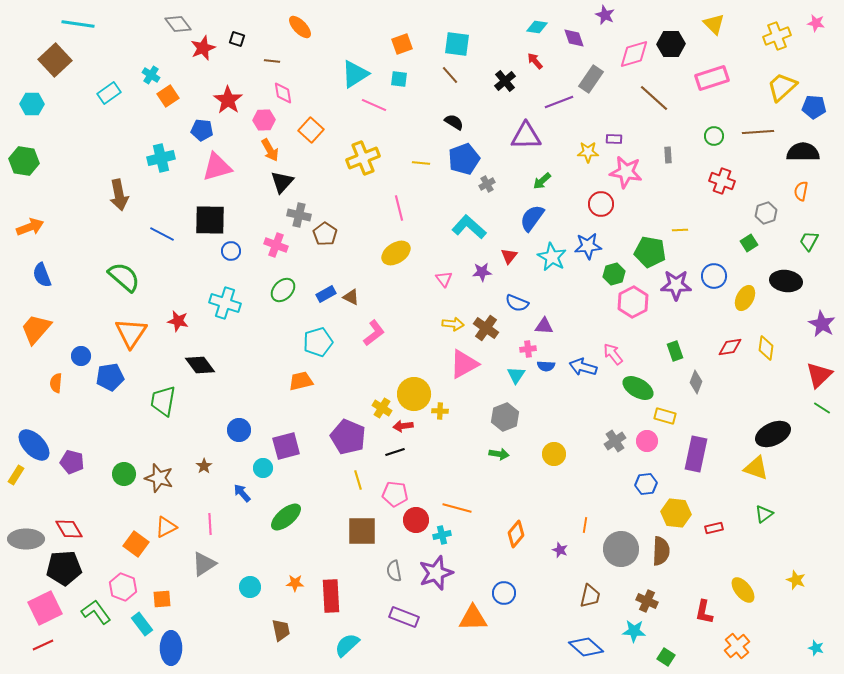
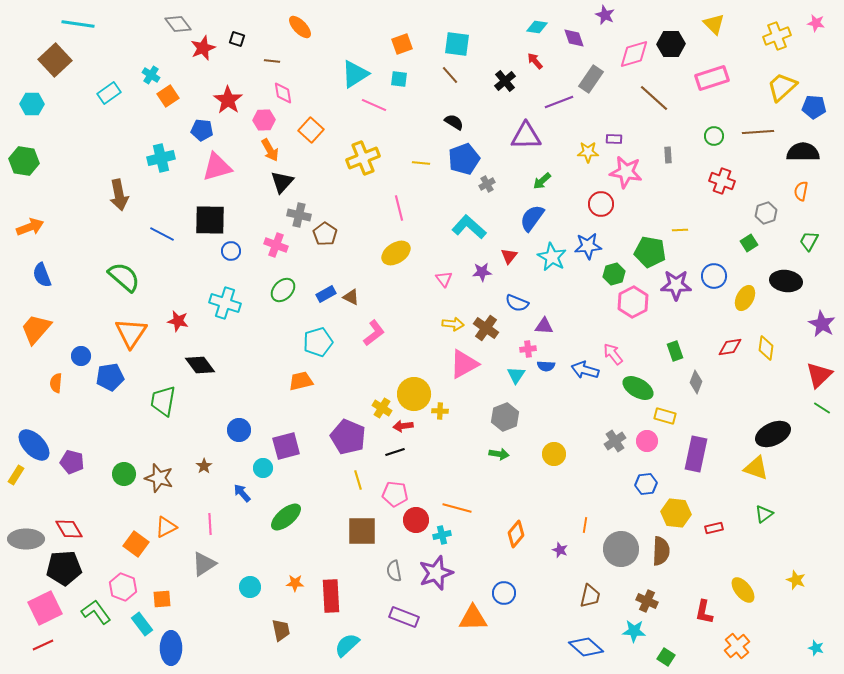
blue arrow at (583, 367): moved 2 px right, 3 px down
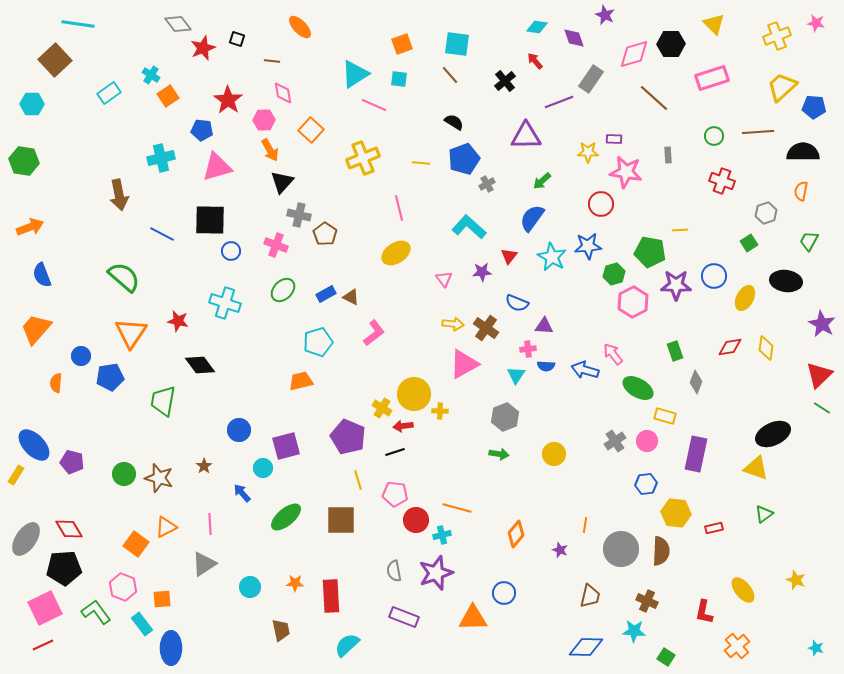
brown square at (362, 531): moved 21 px left, 11 px up
gray ellipse at (26, 539): rotated 56 degrees counterclockwise
blue diamond at (586, 647): rotated 40 degrees counterclockwise
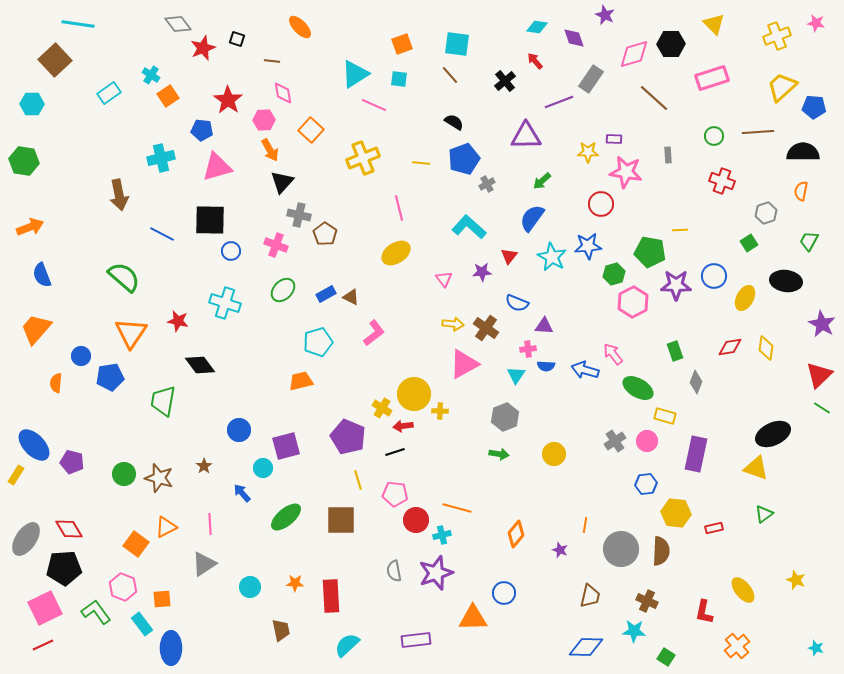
purple rectangle at (404, 617): moved 12 px right, 23 px down; rotated 28 degrees counterclockwise
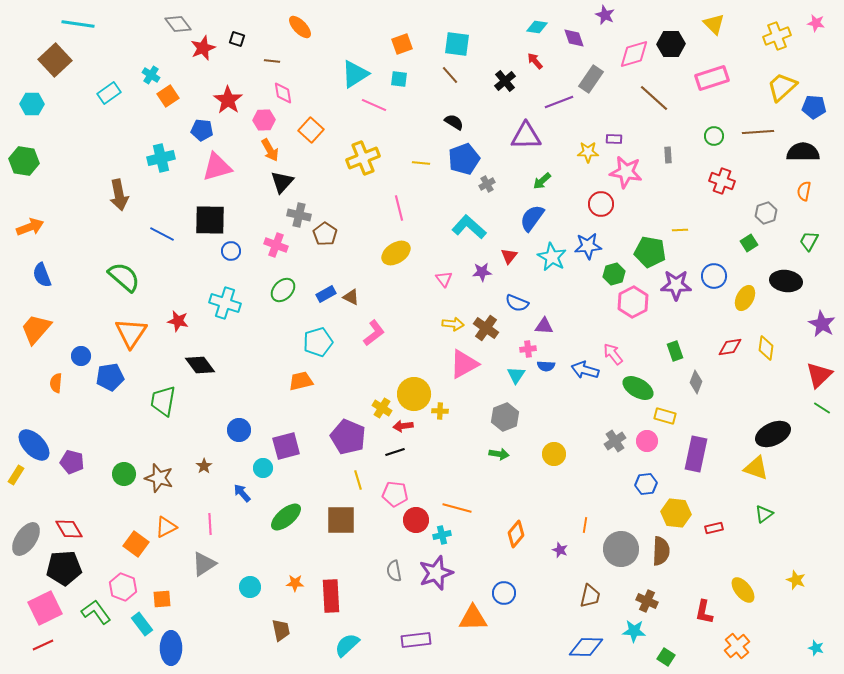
orange semicircle at (801, 191): moved 3 px right
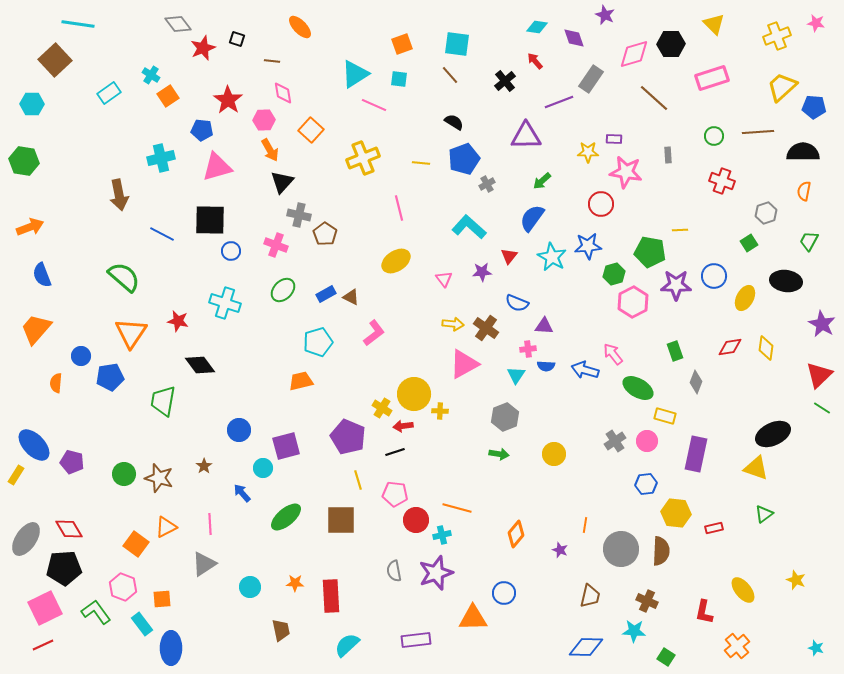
yellow ellipse at (396, 253): moved 8 px down
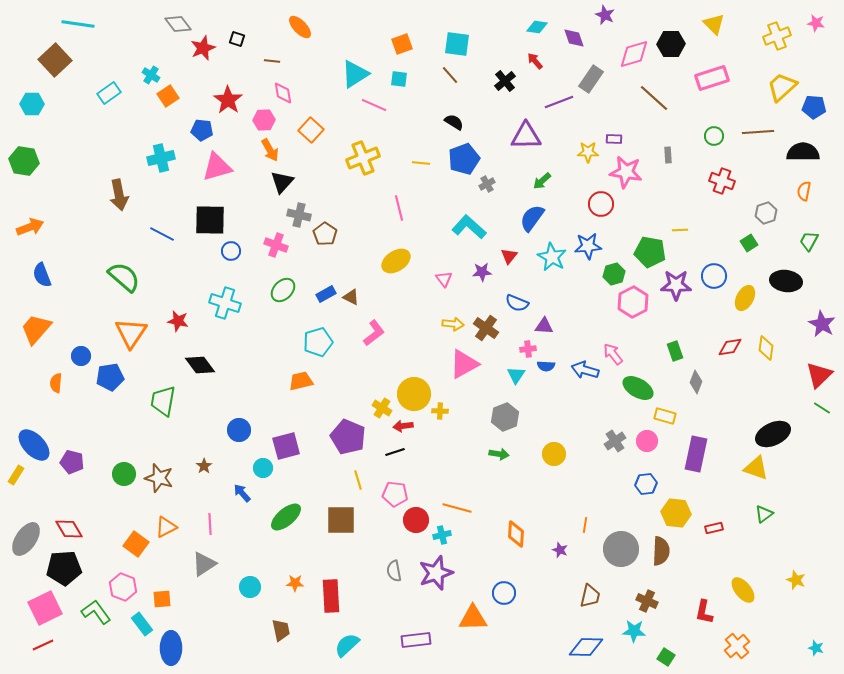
orange diamond at (516, 534): rotated 36 degrees counterclockwise
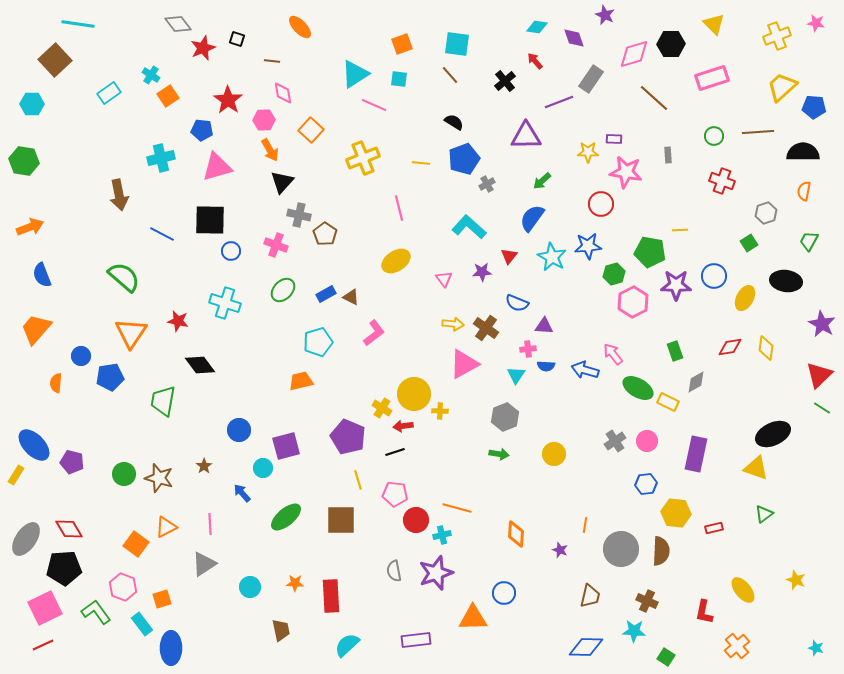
gray diamond at (696, 382): rotated 40 degrees clockwise
yellow rectangle at (665, 416): moved 3 px right, 14 px up; rotated 10 degrees clockwise
orange square at (162, 599): rotated 12 degrees counterclockwise
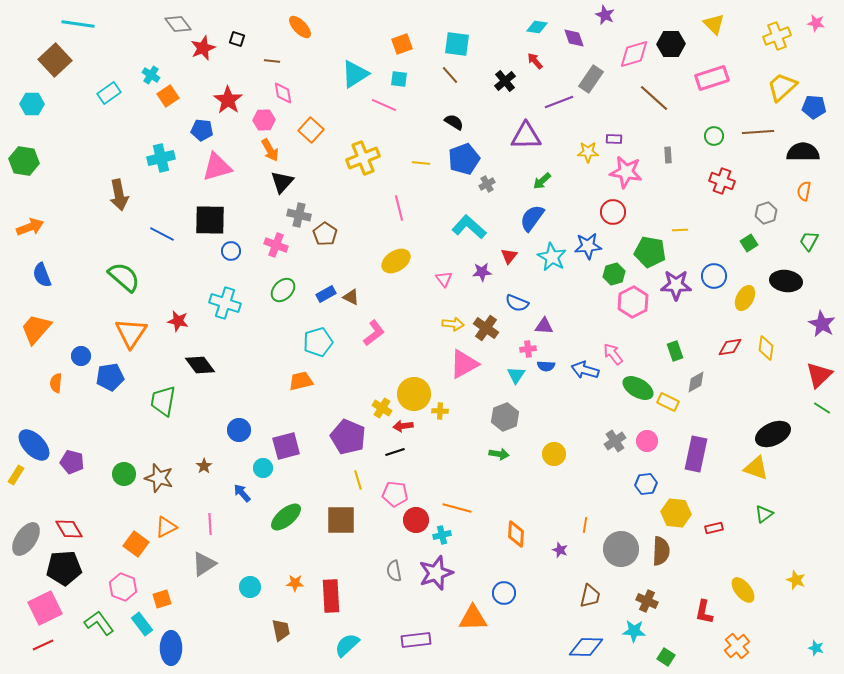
pink line at (374, 105): moved 10 px right
red circle at (601, 204): moved 12 px right, 8 px down
green L-shape at (96, 612): moved 3 px right, 11 px down
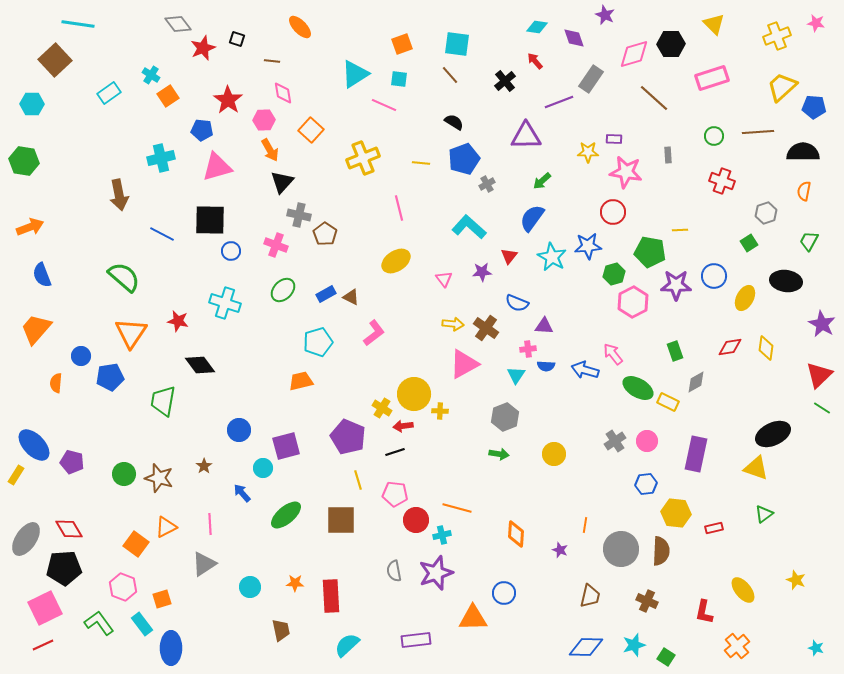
green ellipse at (286, 517): moved 2 px up
cyan star at (634, 631): moved 14 px down; rotated 20 degrees counterclockwise
